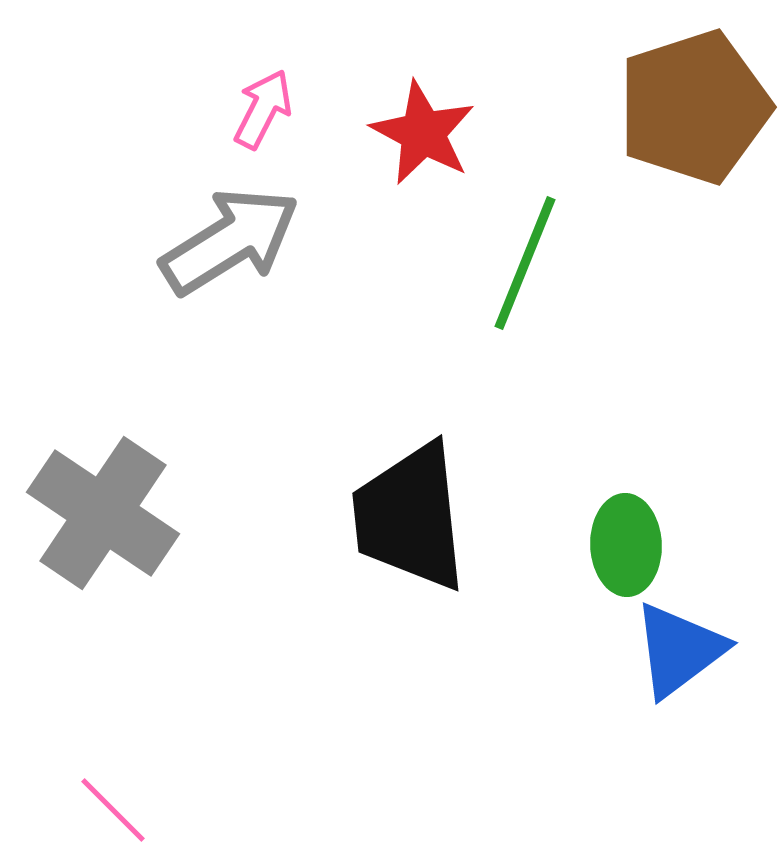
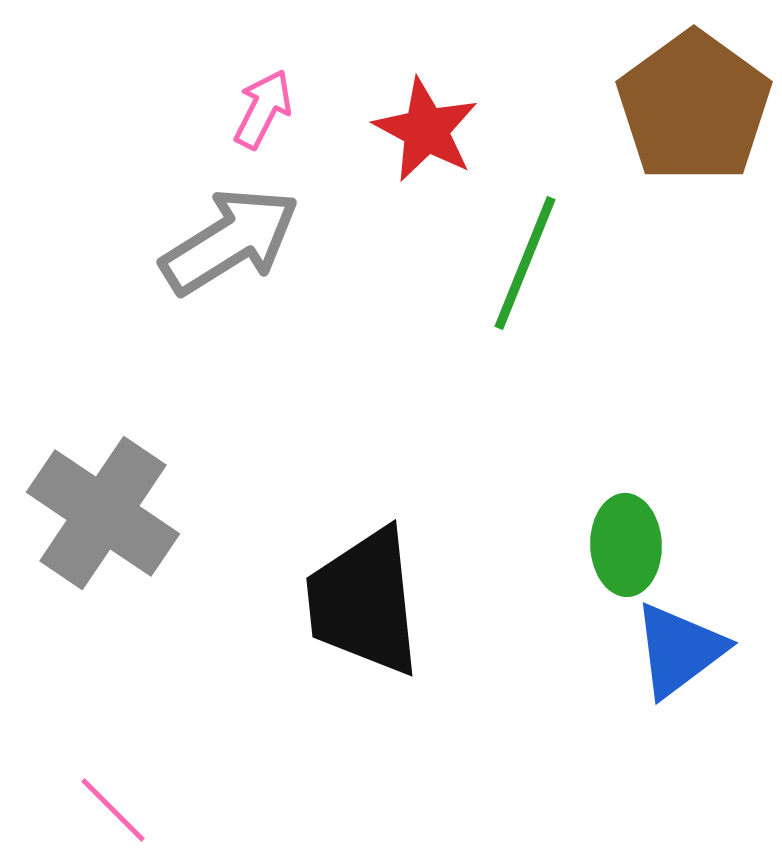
brown pentagon: rotated 18 degrees counterclockwise
red star: moved 3 px right, 3 px up
black trapezoid: moved 46 px left, 85 px down
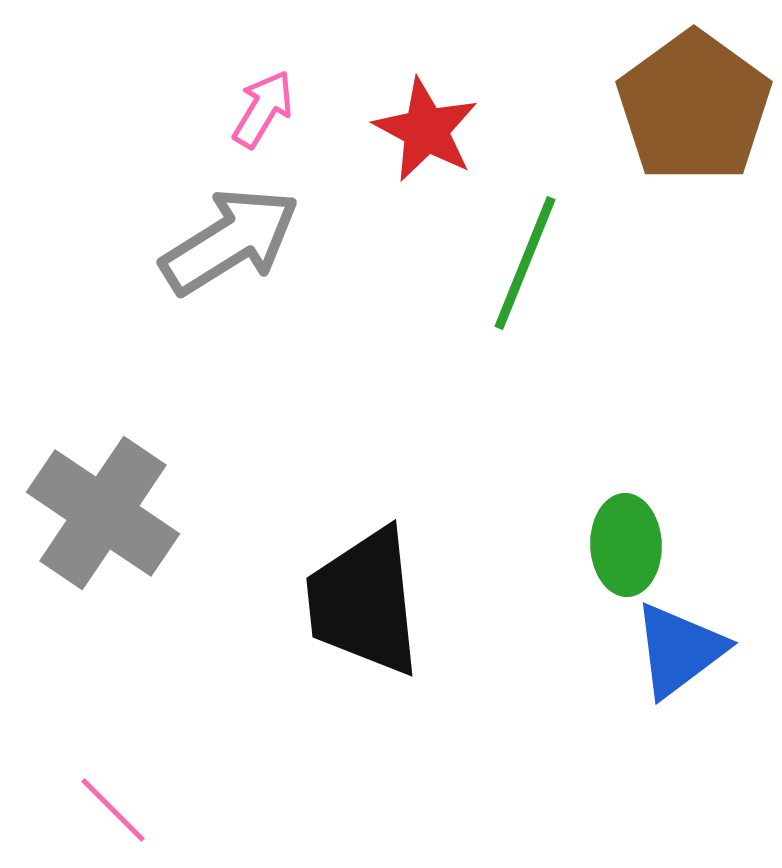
pink arrow: rotated 4 degrees clockwise
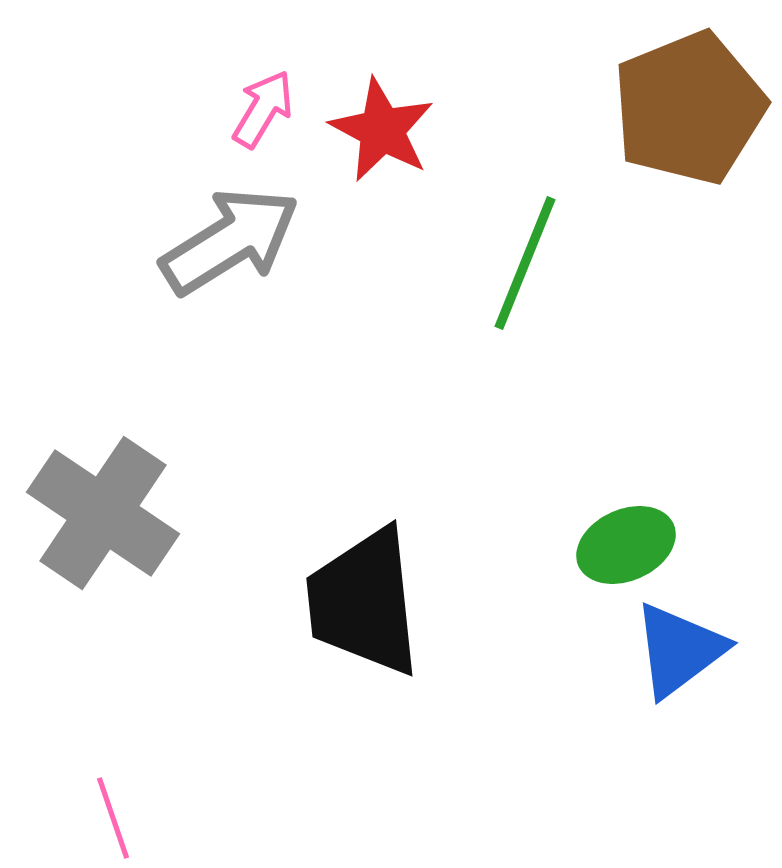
brown pentagon: moved 5 px left, 1 px down; rotated 14 degrees clockwise
red star: moved 44 px left
green ellipse: rotated 68 degrees clockwise
pink line: moved 8 px down; rotated 26 degrees clockwise
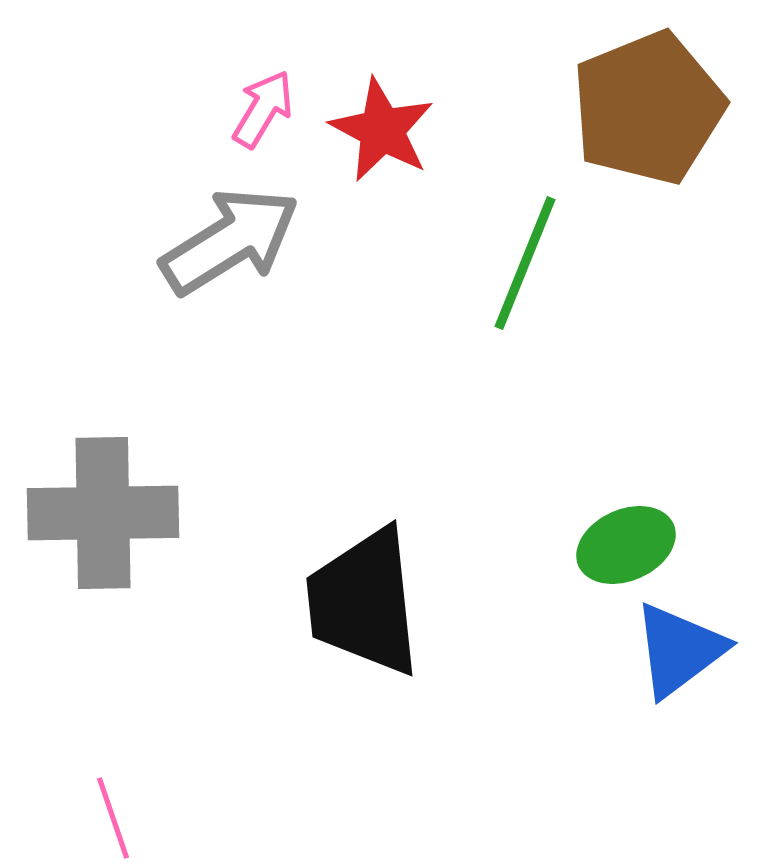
brown pentagon: moved 41 px left
gray cross: rotated 35 degrees counterclockwise
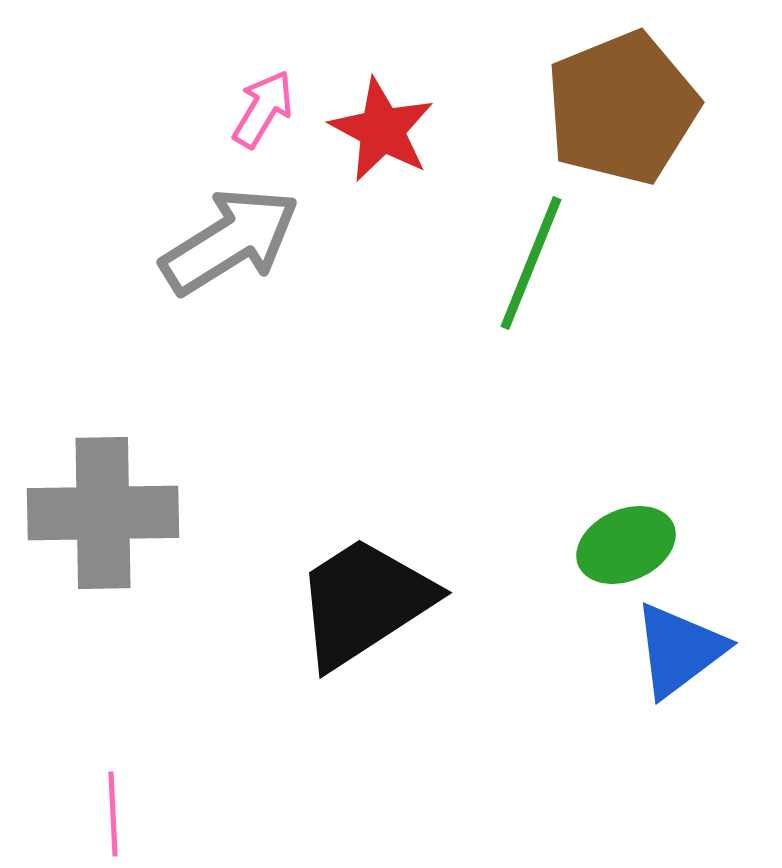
brown pentagon: moved 26 px left
green line: moved 6 px right
black trapezoid: rotated 63 degrees clockwise
pink line: moved 4 px up; rotated 16 degrees clockwise
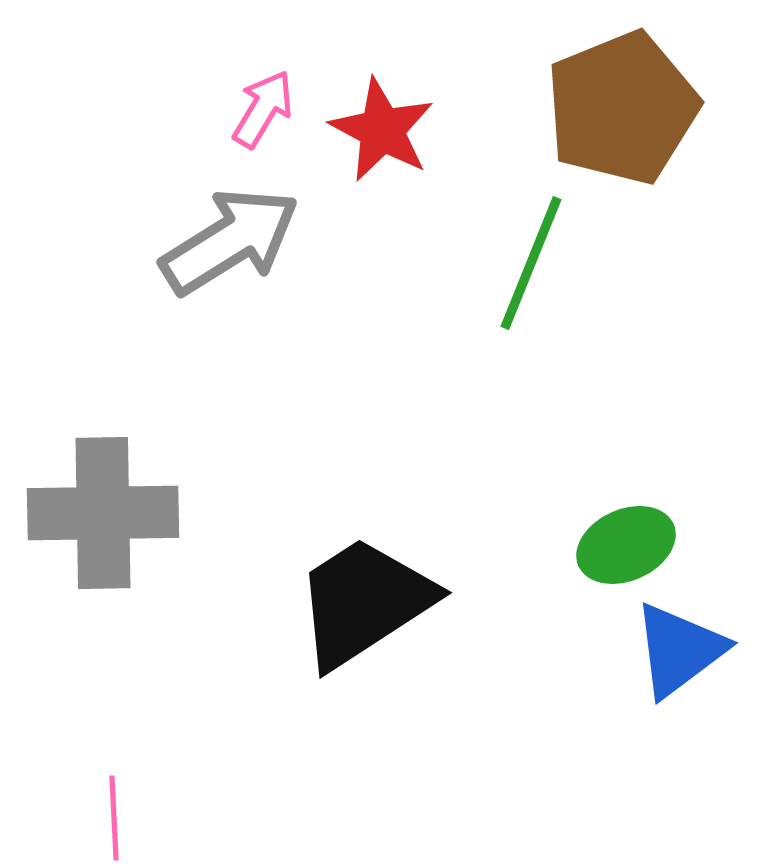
pink line: moved 1 px right, 4 px down
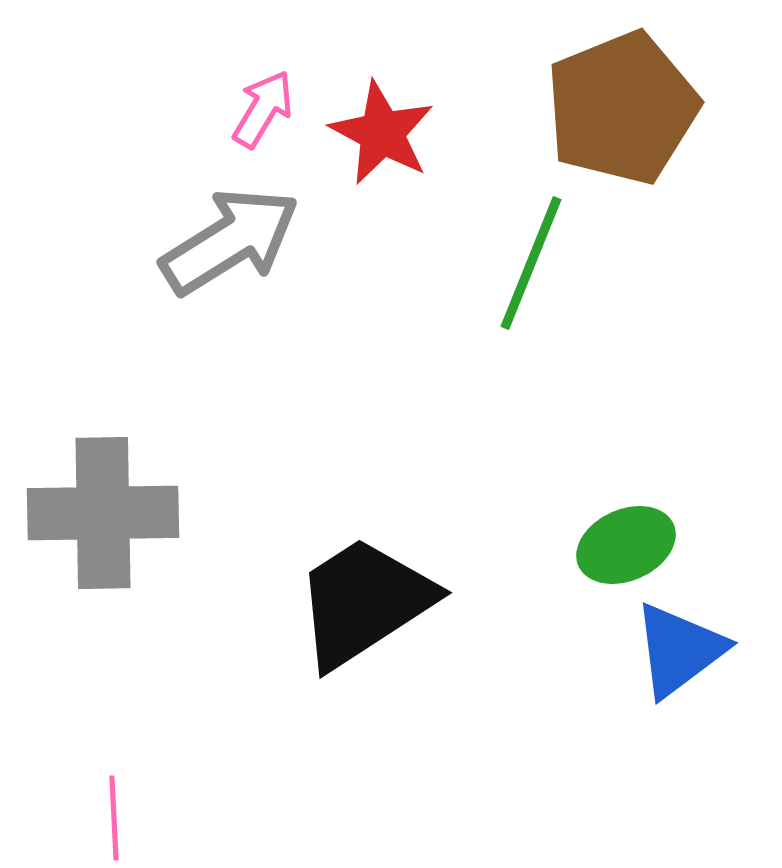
red star: moved 3 px down
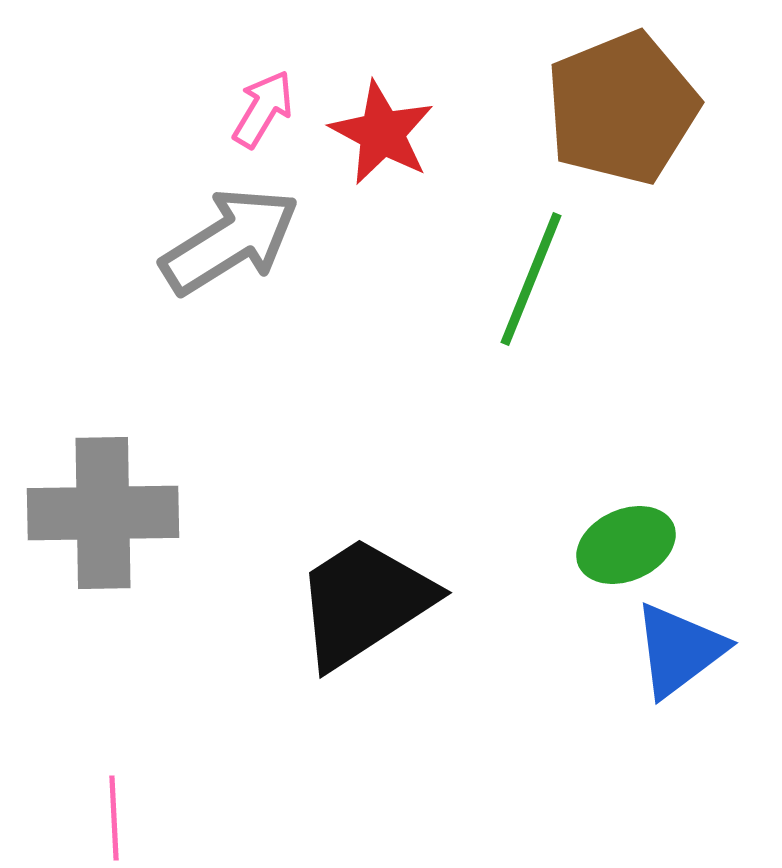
green line: moved 16 px down
